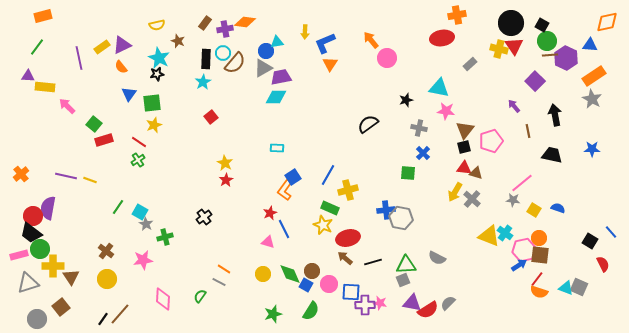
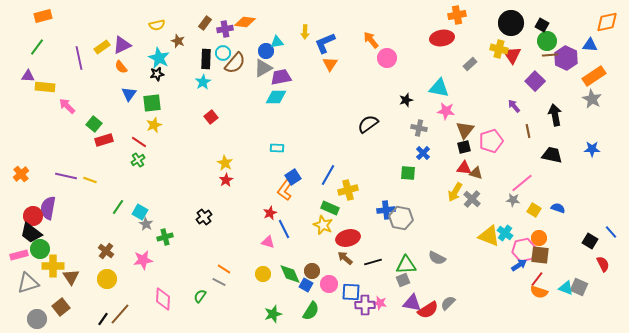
red triangle at (514, 46): moved 2 px left, 9 px down
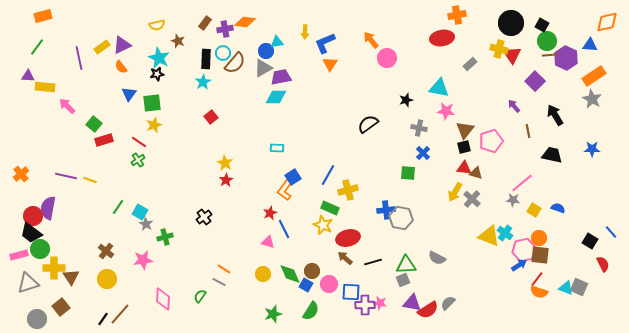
black arrow at (555, 115): rotated 20 degrees counterclockwise
yellow cross at (53, 266): moved 1 px right, 2 px down
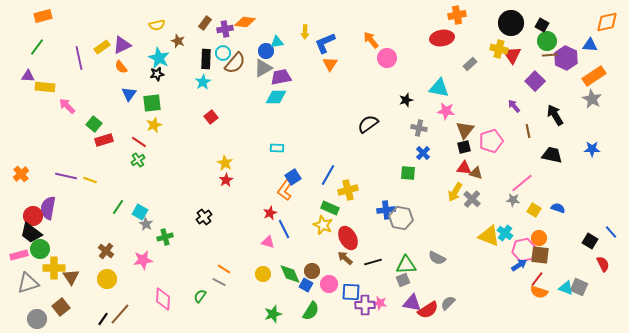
red ellipse at (348, 238): rotated 75 degrees clockwise
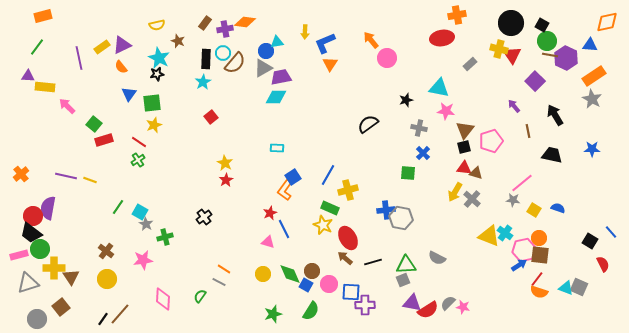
brown line at (550, 55): rotated 14 degrees clockwise
pink star at (380, 303): moved 83 px right, 4 px down
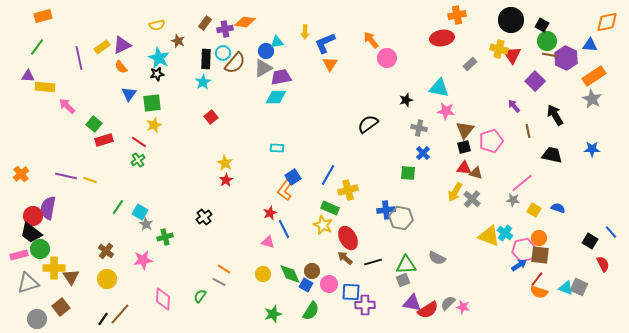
black circle at (511, 23): moved 3 px up
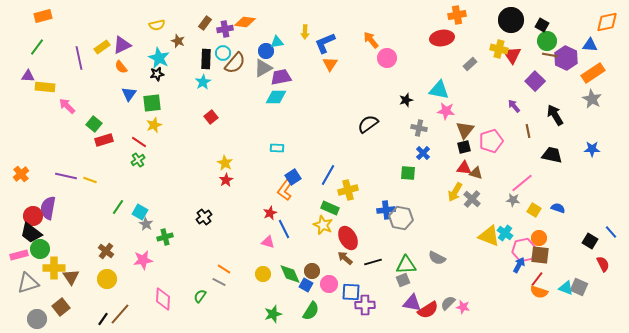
orange rectangle at (594, 76): moved 1 px left, 3 px up
cyan triangle at (439, 88): moved 2 px down
blue arrow at (519, 265): rotated 28 degrees counterclockwise
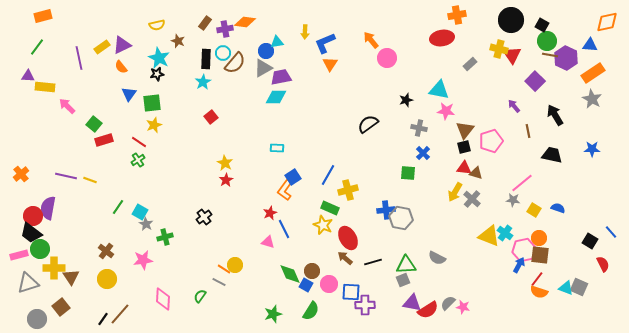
yellow circle at (263, 274): moved 28 px left, 9 px up
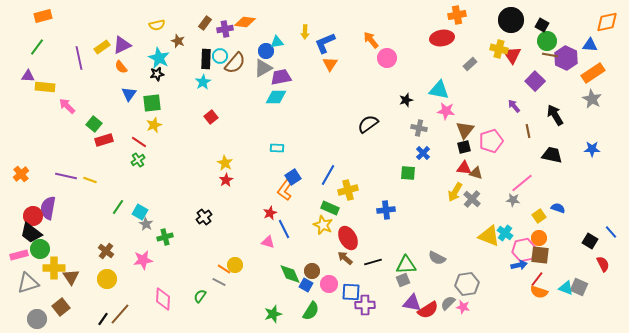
cyan circle at (223, 53): moved 3 px left, 3 px down
yellow square at (534, 210): moved 5 px right, 6 px down; rotated 24 degrees clockwise
gray hexagon at (401, 218): moved 66 px right, 66 px down; rotated 20 degrees counterclockwise
blue arrow at (519, 265): rotated 49 degrees clockwise
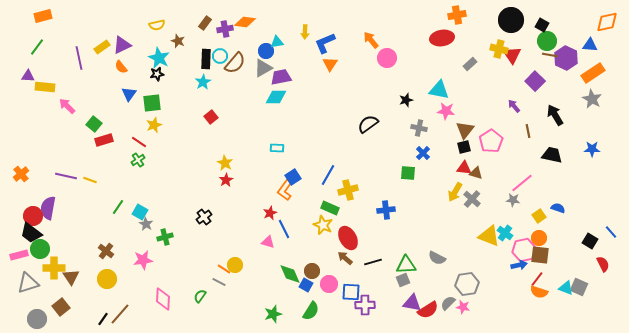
pink pentagon at (491, 141): rotated 15 degrees counterclockwise
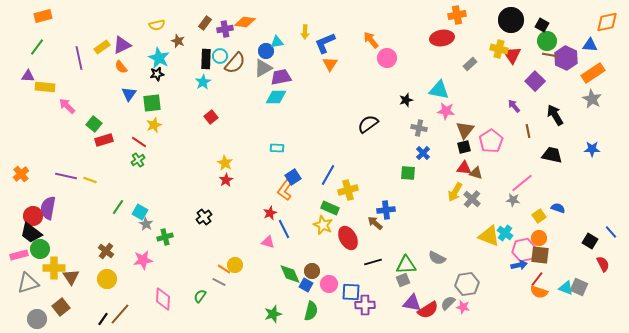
brown arrow at (345, 258): moved 30 px right, 35 px up
green semicircle at (311, 311): rotated 18 degrees counterclockwise
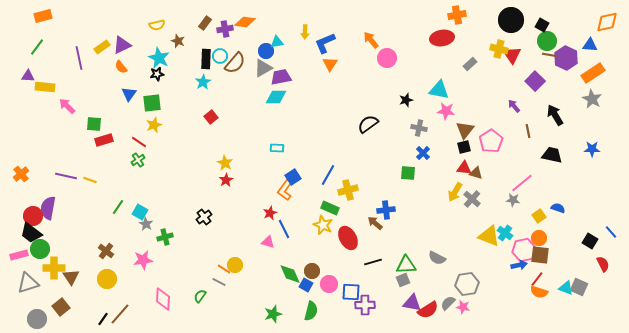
green square at (94, 124): rotated 35 degrees counterclockwise
